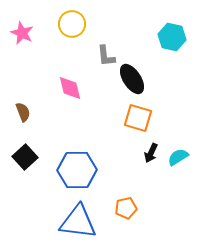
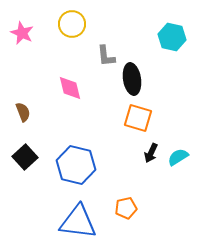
black ellipse: rotated 24 degrees clockwise
blue hexagon: moved 1 px left, 5 px up; rotated 15 degrees clockwise
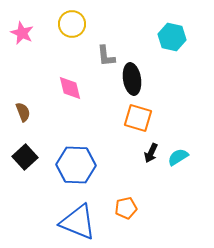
blue hexagon: rotated 12 degrees counterclockwise
blue triangle: rotated 15 degrees clockwise
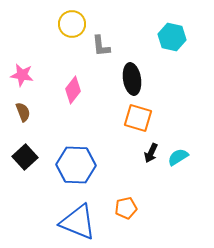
pink star: moved 42 px down; rotated 15 degrees counterclockwise
gray L-shape: moved 5 px left, 10 px up
pink diamond: moved 3 px right, 2 px down; rotated 52 degrees clockwise
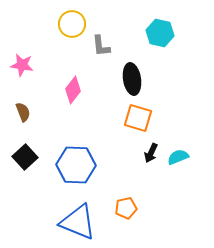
cyan hexagon: moved 12 px left, 4 px up
pink star: moved 10 px up
cyan semicircle: rotated 10 degrees clockwise
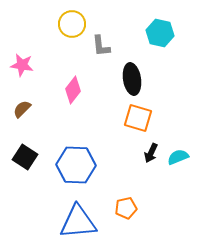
brown semicircle: moved 1 px left, 3 px up; rotated 114 degrees counterclockwise
black square: rotated 15 degrees counterclockwise
blue triangle: rotated 27 degrees counterclockwise
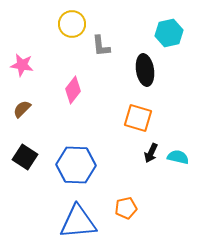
cyan hexagon: moved 9 px right; rotated 24 degrees counterclockwise
black ellipse: moved 13 px right, 9 px up
cyan semicircle: rotated 35 degrees clockwise
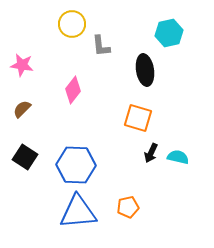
orange pentagon: moved 2 px right, 1 px up
blue triangle: moved 10 px up
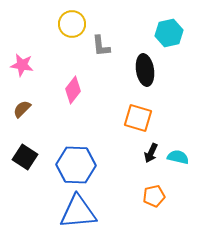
orange pentagon: moved 26 px right, 11 px up
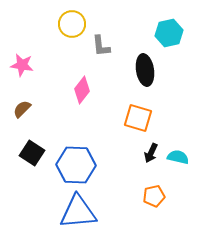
pink diamond: moved 9 px right
black square: moved 7 px right, 4 px up
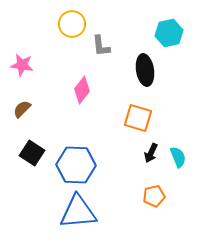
cyan semicircle: rotated 55 degrees clockwise
